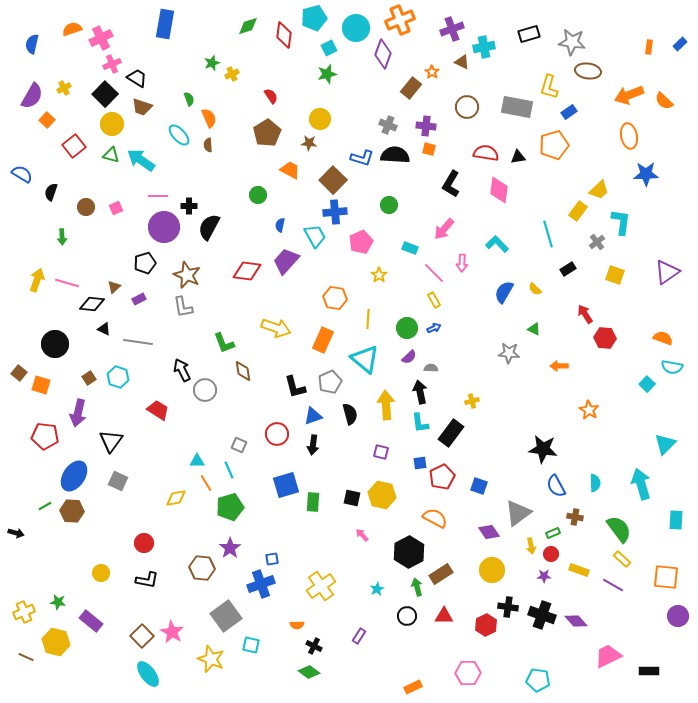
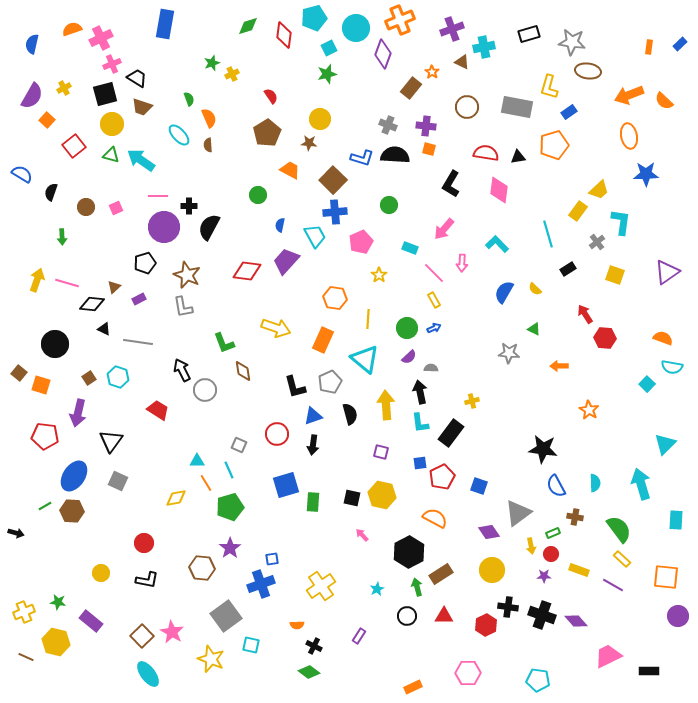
black square at (105, 94): rotated 30 degrees clockwise
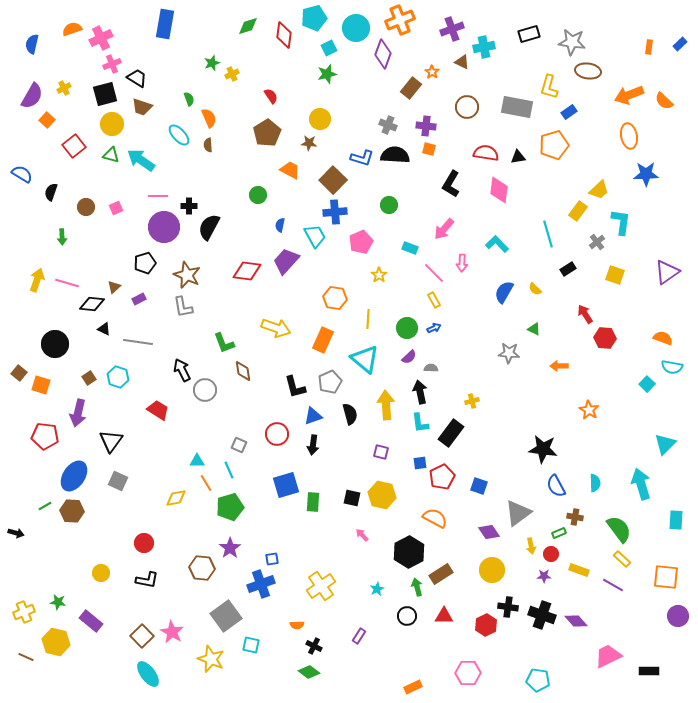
green rectangle at (553, 533): moved 6 px right
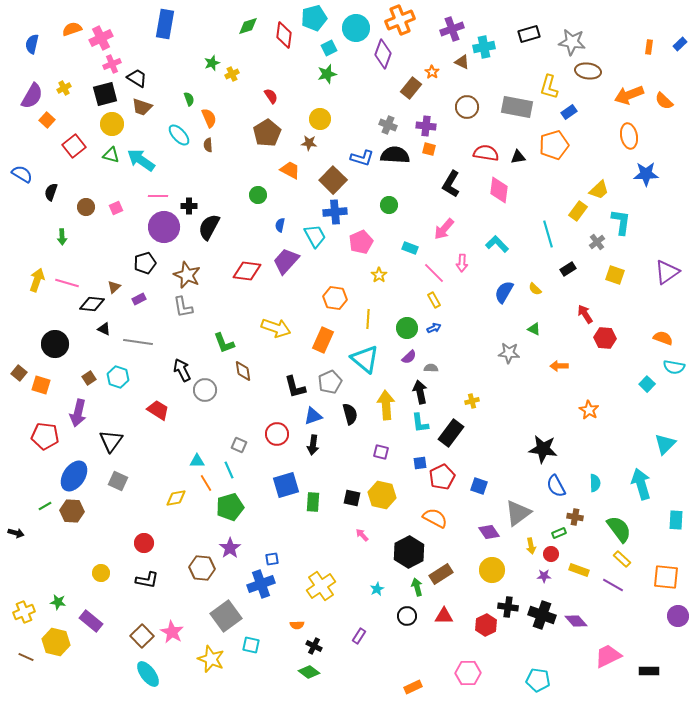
cyan semicircle at (672, 367): moved 2 px right
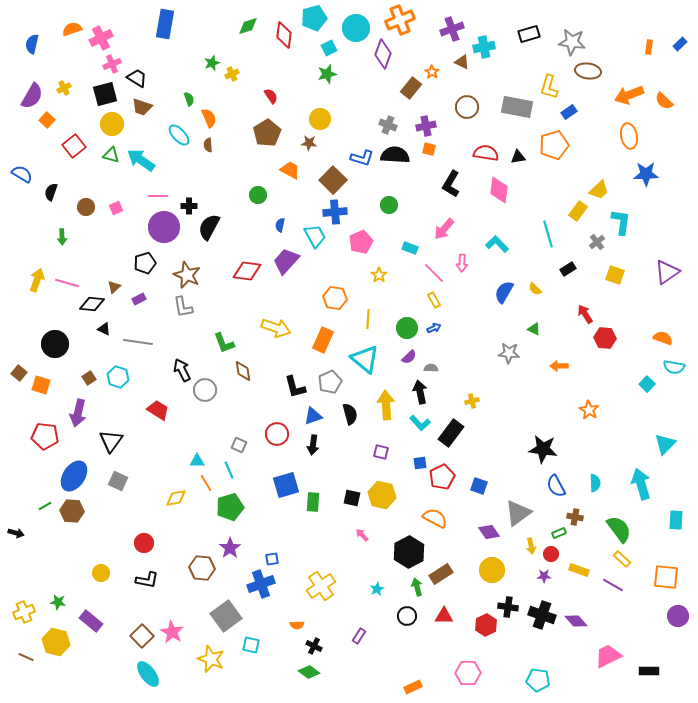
purple cross at (426, 126): rotated 18 degrees counterclockwise
cyan L-shape at (420, 423): rotated 35 degrees counterclockwise
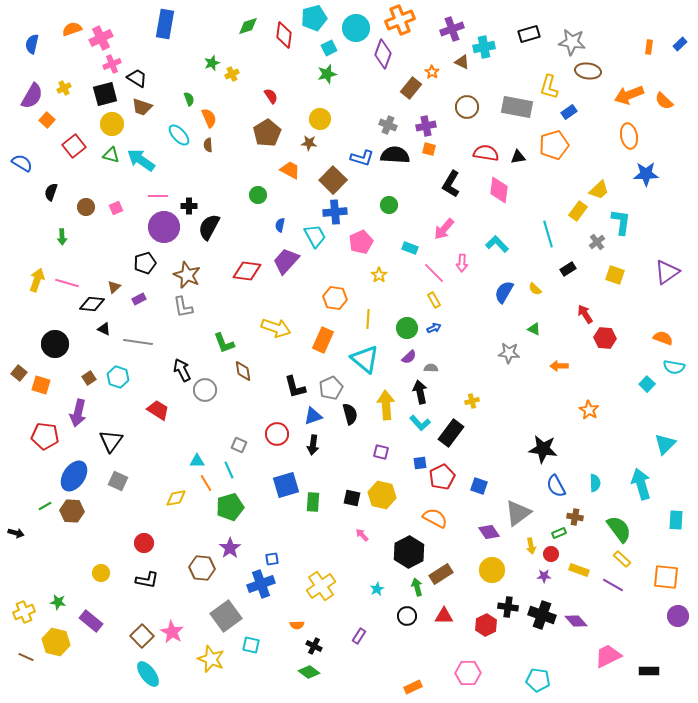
blue semicircle at (22, 174): moved 11 px up
gray pentagon at (330, 382): moved 1 px right, 6 px down
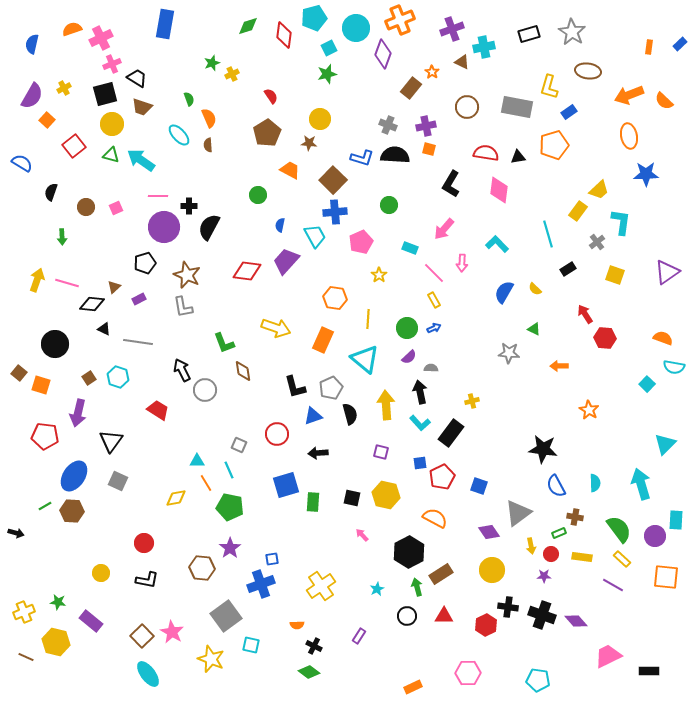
gray star at (572, 42): moved 10 px up; rotated 24 degrees clockwise
black arrow at (313, 445): moved 5 px right, 8 px down; rotated 78 degrees clockwise
yellow hexagon at (382, 495): moved 4 px right
green pentagon at (230, 507): rotated 28 degrees clockwise
yellow rectangle at (579, 570): moved 3 px right, 13 px up; rotated 12 degrees counterclockwise
purple circle at (678, 616): moved 23 px left, 80 px up
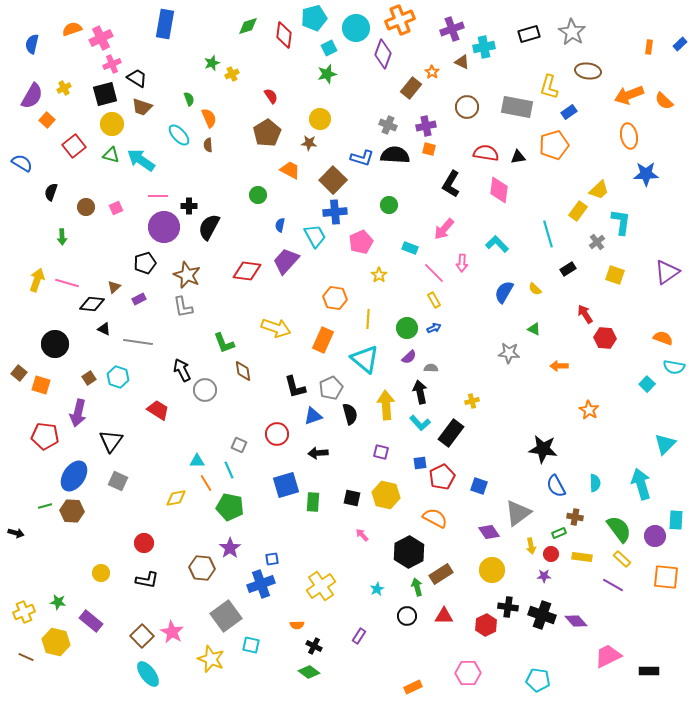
green line at (45, 506): rotated 16 degrees clockwise
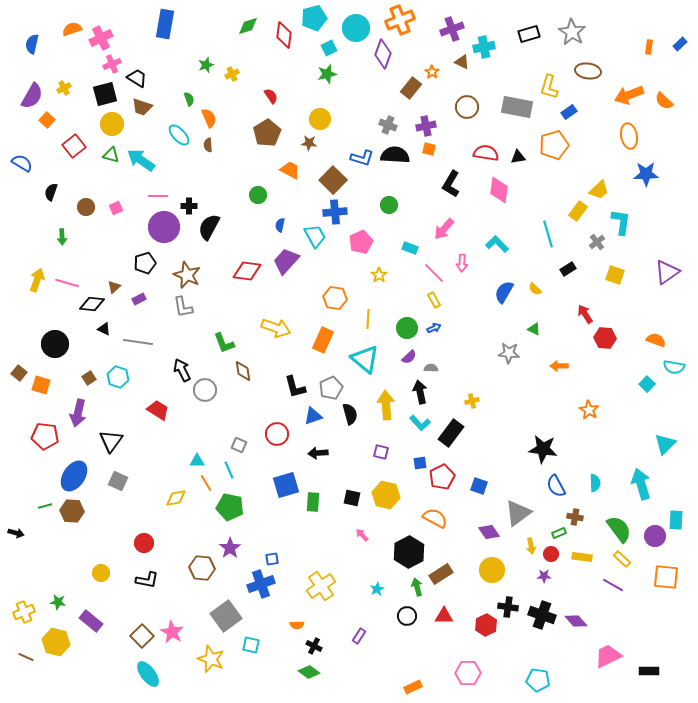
green star at (212, 63): moved 6 px left, 2 px down
orange semicircle at (663, 338): moved 7 px left, 2 px down
